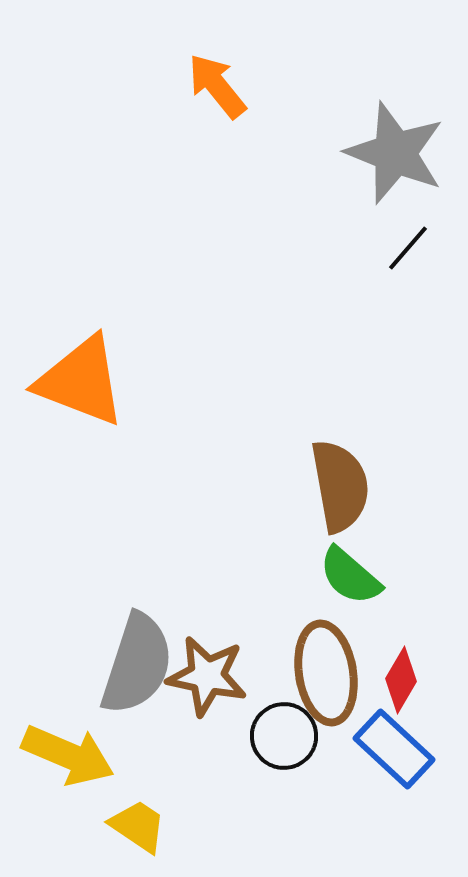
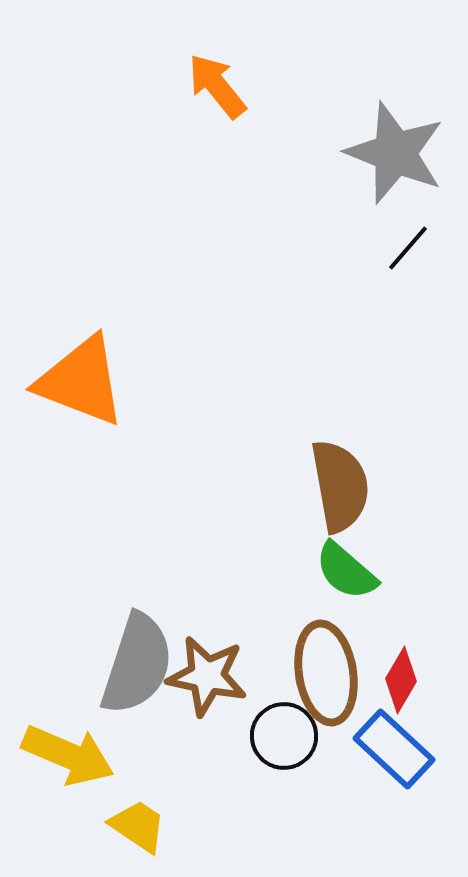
green semicircle: moved 4 px left, 5 px up
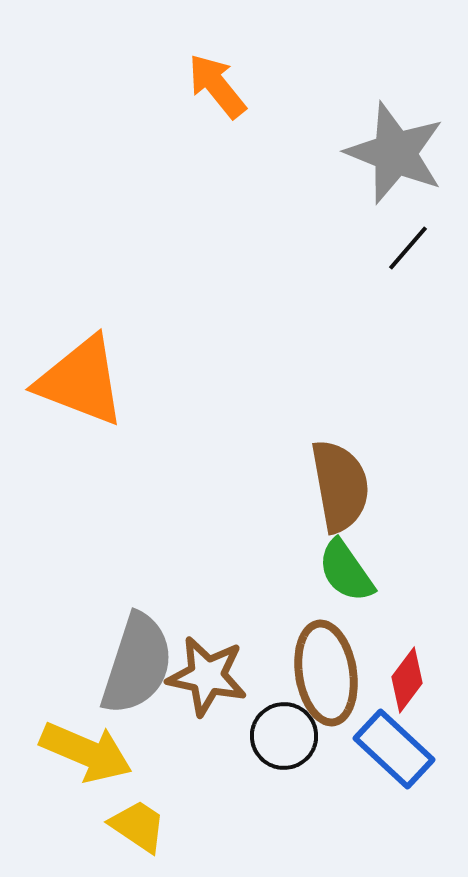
green semicircle: rotated 14 degrees clockwise
red diamond: moved 6 px right; rotated 6 degrees clockwise
yellow arrow: moved 18 px right, 3 px up
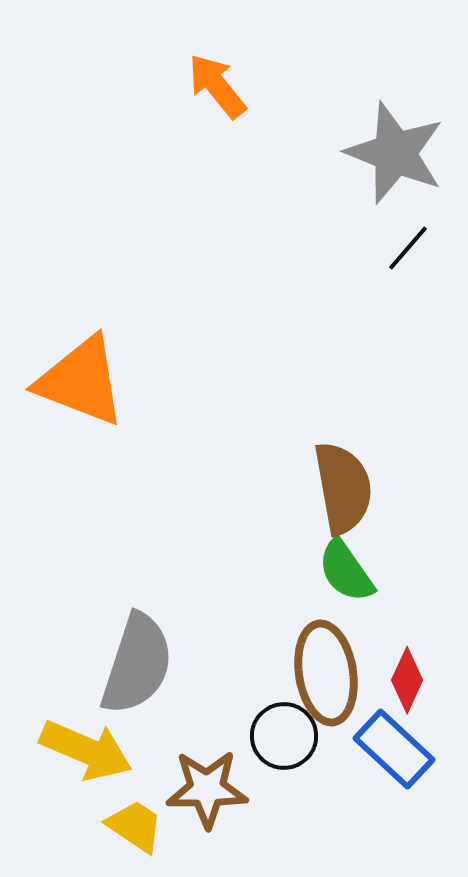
brown semicircle: moved 3 px right, 2 px down
brown star: moved 113 px down; rotated 12 degrees counterclockwise
red diamond: rotated 12 degrees counterclockwise
yellow arrow: moved 2 px up
yellow trapezoid: moved 3 px left
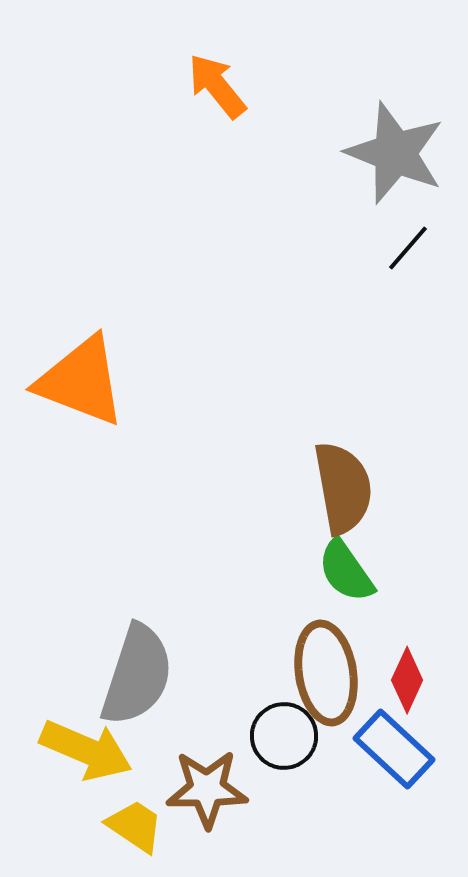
gray semicircle: moved 11 px down
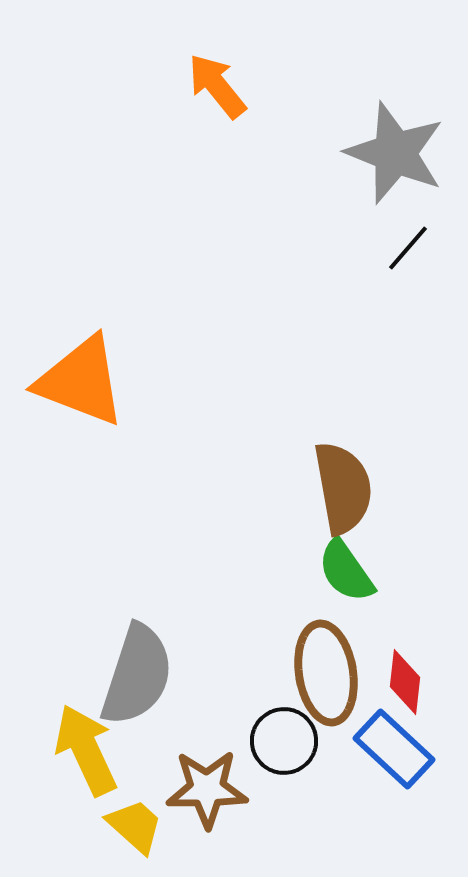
red diamond: moved 2 px left, 2 px down; rotated 18 degrees counterclockwise
black circle: moved 5 px down
yellow arrow: rotated 138 degrees counterclockwise
yellow trapezoid: rotated 8 degrees clockwise
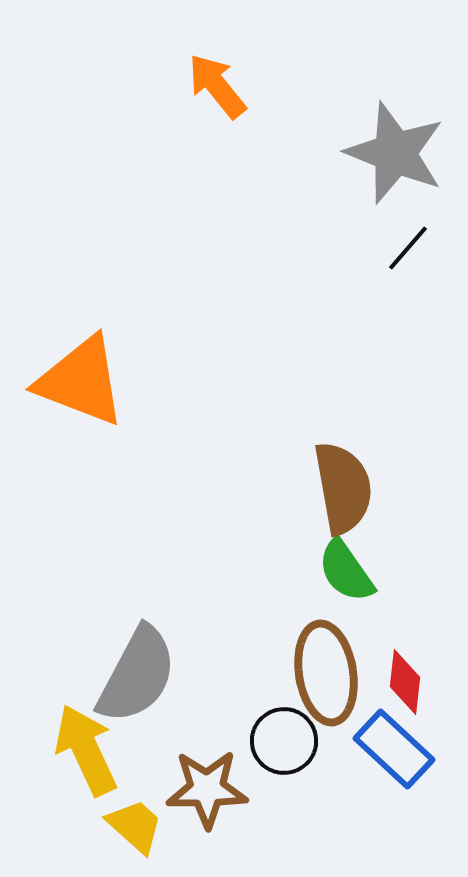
gray semicircle: rotated 10 degrees clockwise
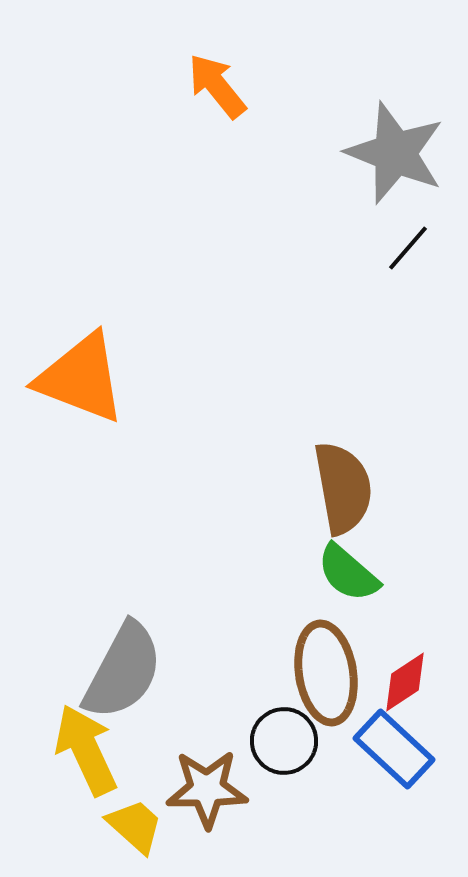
orange triangle: moved 3 px up
green semicircle: moved 2 px right, 2 px down; rotated 14 degrees counterclockwise
gray semicircle: moved 14 px left, 4 px up
red diamond: rotated 50 degrees clockwise
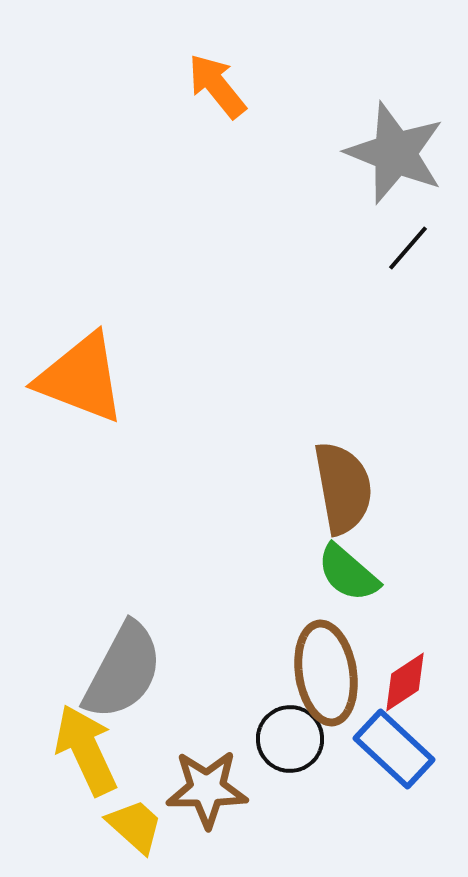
black circle: moved 6 px right, 2 px up
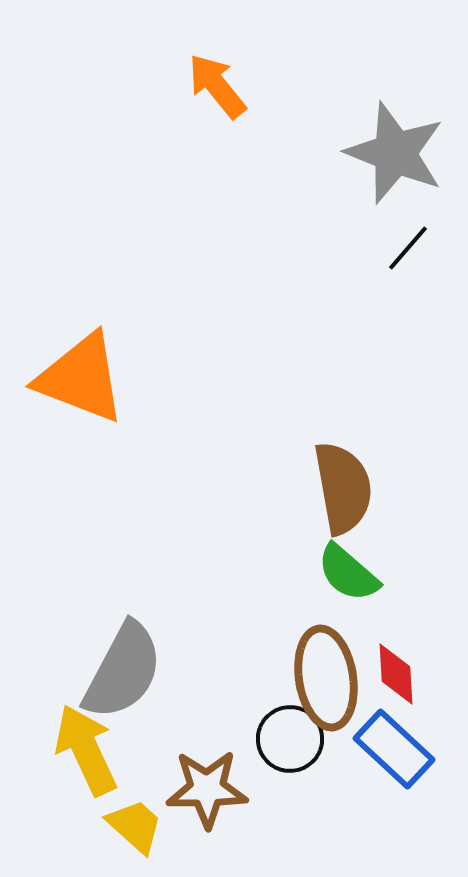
brown ellipse: moved 5 px down
red diamond: moved 9 px left, 8 px up; rotated 60 degrees counterclockwise
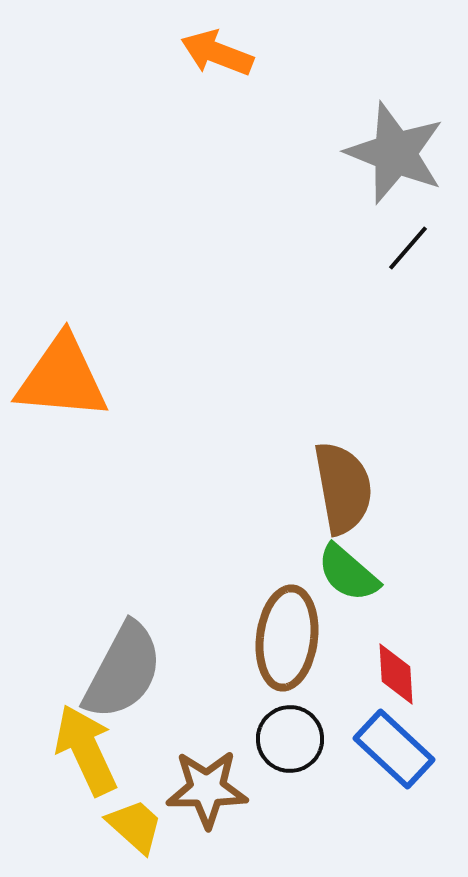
orange arrow: moved 33 px up; rotated 30 degrees counterclockwise
orange triangle: moved 19 px left; rotated 16 degrees counterclockwise
brown ellipse: moved 39 px left, 40 px up; rotated 16 degrees clockwise
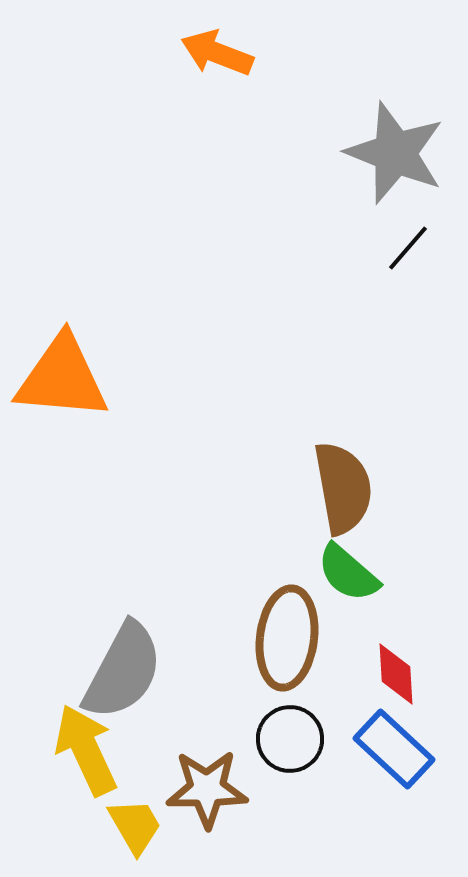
yellow trapezoid: rotated 18 degrees clockwise
